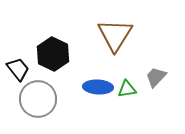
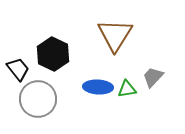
gray trapezoid: moved 3 px left
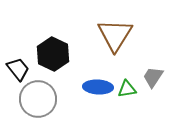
gray trapezoid: rotated 10 degrees counterclockwise
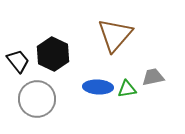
brown triangle: rotated 9 degrees clockwise
black trapezoid: moved 8 px up
gray trapezoid: rotated 45 degrees clockwise
gray circle: moved 1 px left
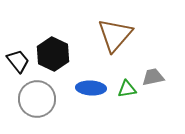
blue ellipse: moved 7 px left, 1 px down
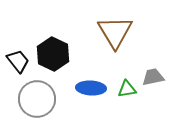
brown triangle: moved 3 px up; rotated 12 degrees counterclockwise
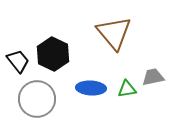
brown triangle: moved 1 px left, 1 px down; rotated 9 degrees counterclockwise
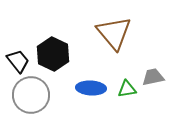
gray circle: moved 6 px left, 4 px up
